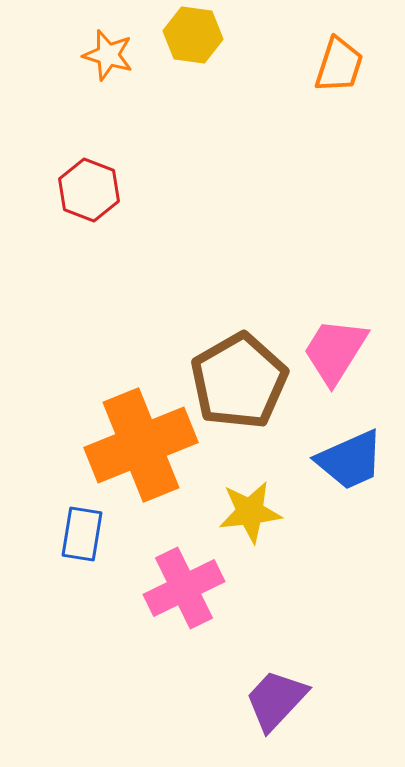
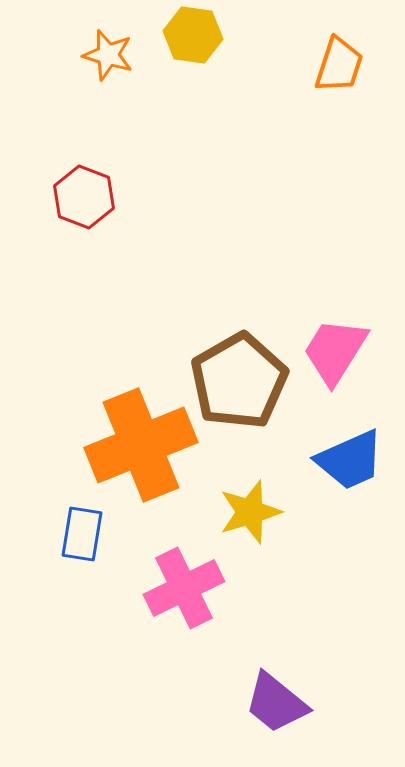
red hexagon: moved 5 px left, 7 px down
yellow star: rotated 10 degrees counterclockwise
purple trapezoid: moved 3 px down; rotated 94 degrees counterclockwise
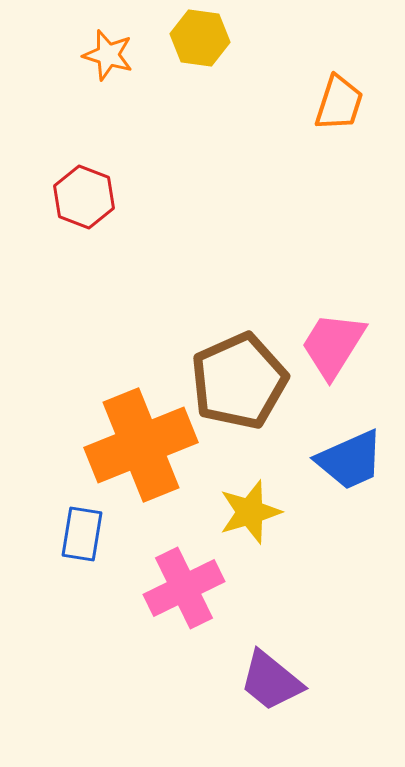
yellow hexagon: moved 7 px right, 3 px down
orange trapezoid: moved 38 px down
pink trapezoid: moved 2 px left, 6 px up
brown pentagon: rotated 6 degrees clockwise
purple trapezoid: moved 5 px left, 22 px up
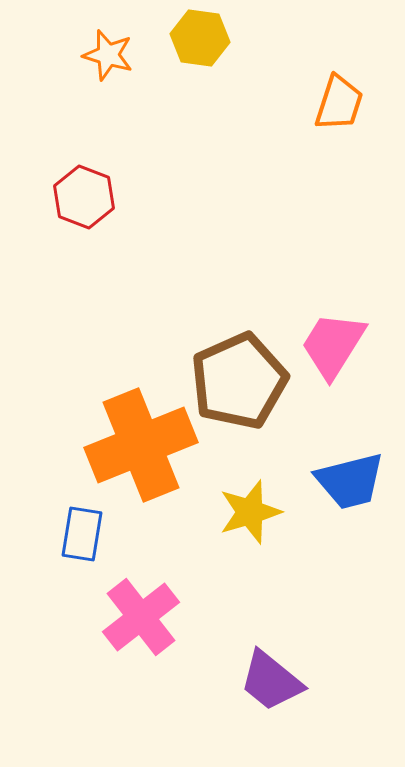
blue trapezoid: moved 21 px down; rotated 10 degrees clockwise
pink cross: moved 43 px left, 29 px down; rotated 12 degrees counterclockwise
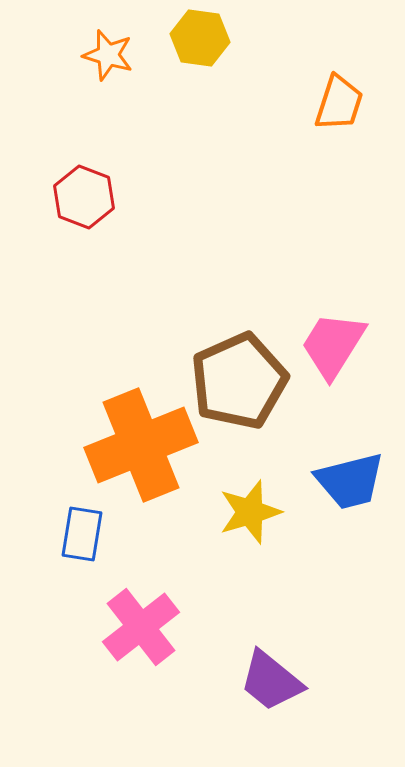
pink cross: moved 10 px down
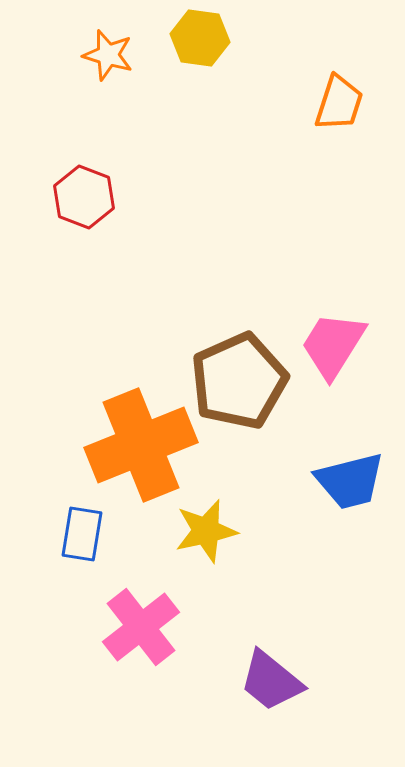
yellow star: moved 44 px left, 19 px down; rotated 4 degrees clockwise
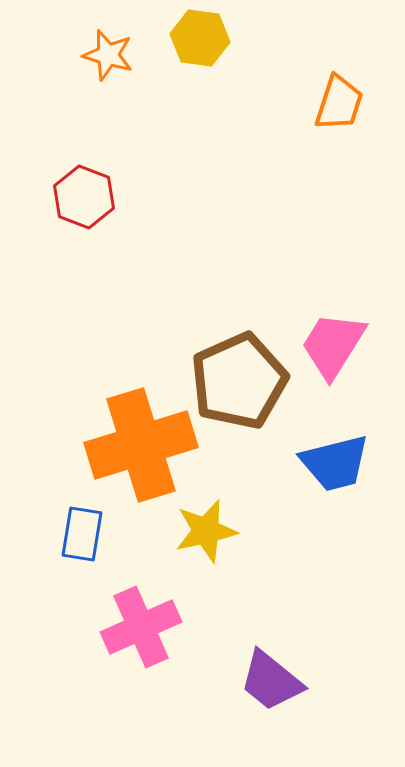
orange cross: rotated 5 degrees clockwise
blue trapezoid: moved 15 px left, 18 px up
pink cross: rotated 14 degrees clockwise
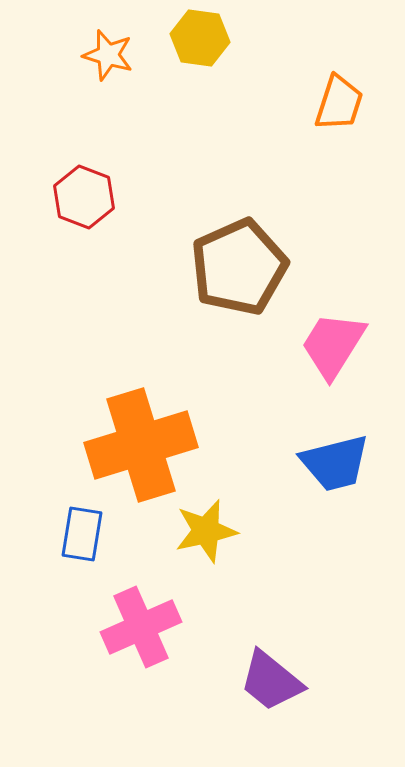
brown pentagon: moved 114 px up
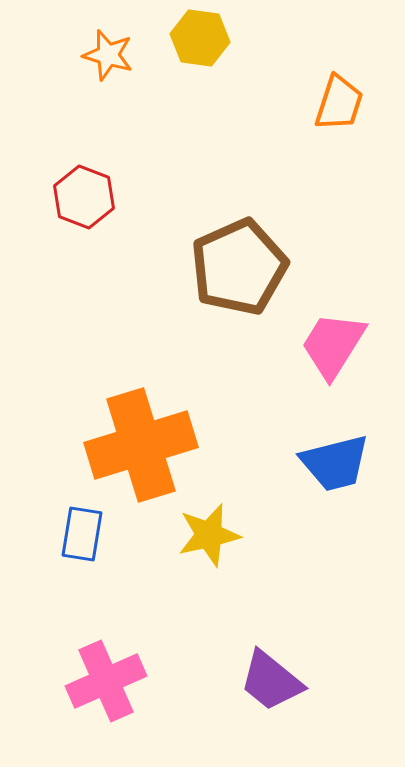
yellow star: moved 3 px right, 4 px down
pink cross: moved 35 px left, 54 px down
